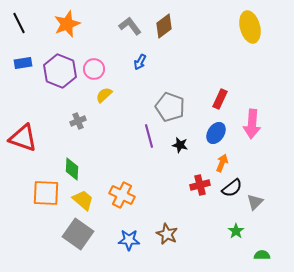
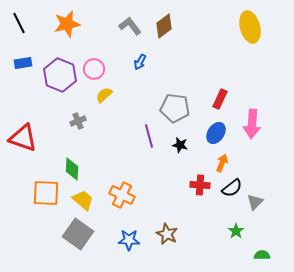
orange star: rotated 8 degrees clockwise
purple hexagon: moved 4 px down
gray pentagon: moved 5 px right, 1 px down; rotated 12 degrees counterclockwise
red cross: rotated 18 degrees clockwise
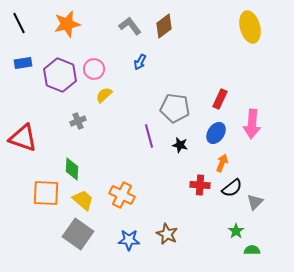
green semicircle: moved 10 px left, 5 px up
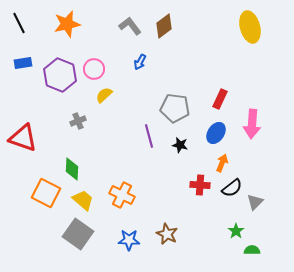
orange square: rotated 24 degrees clockwise
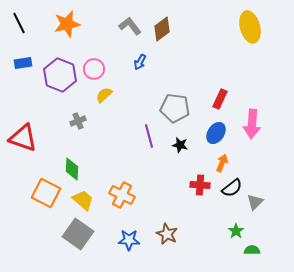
brown diamond: moved 2 px left, 3 px down
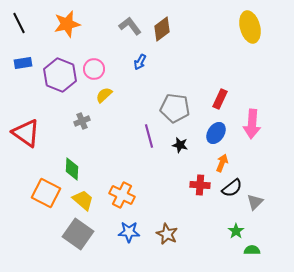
gray cross: moved 4 px right
red triangle: moved 3 px right, 5 px up; rotated 16 degrees clockwise
blue star: moved 8 px up
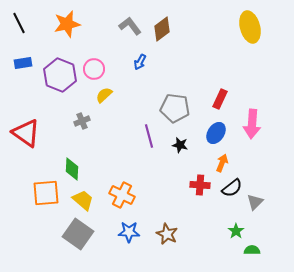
orange square: rotated 32 degrees counterclockwise
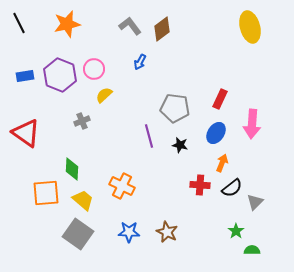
blue rectangle: moved 2 px right, 13 px down
orange cross: moved 9 px up
brown star: moved 2 px up
